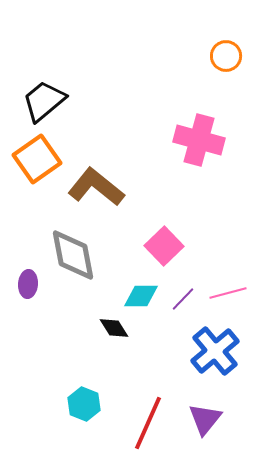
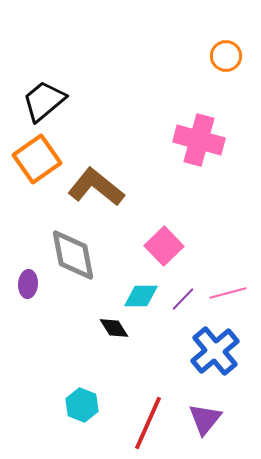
cyan hexagon: moved 2 px left, 1 px down
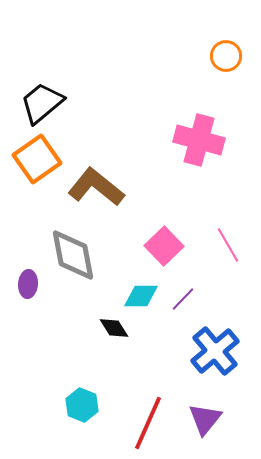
black trapezoid: moved 2 px left, 2 px down
pink line: moved 48 px up; rotated 75 degrees clockwise
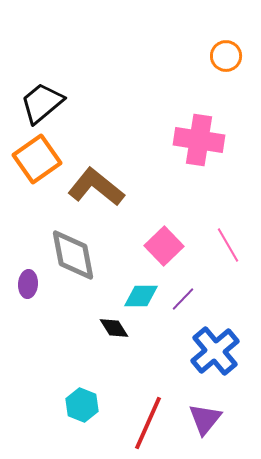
pink cross: rotated 6 degrees counterclockwise
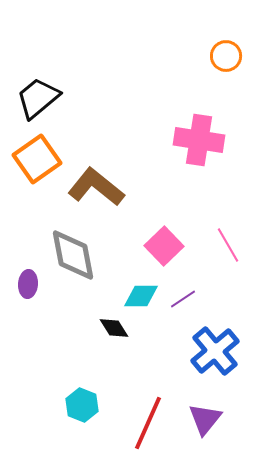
black trapezoid: moved 4 px left, 5 px up
purple line: rotated 12 degrees clockwise
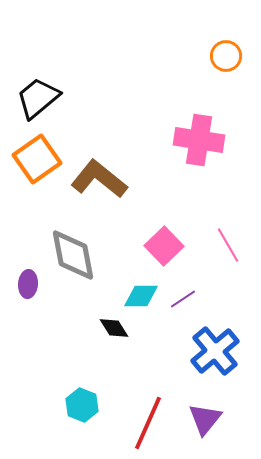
brown L-shape: moved 3 px right, 8 px up
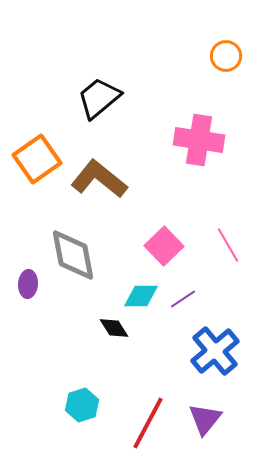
black trapezoid: moved 61 px right
cyan hexagon: rotated 20 degrees clockwise
red line: rotated 4 degrees clockwise
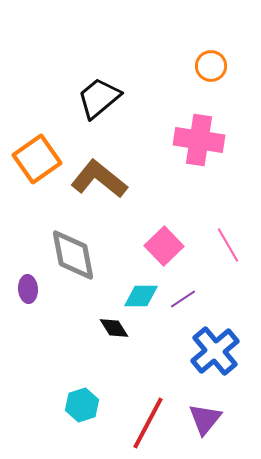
orange circle: moved 15 px left, 10 px down
purple ellipse: moved 5 px down; rotated 8 degrees counterclockwise
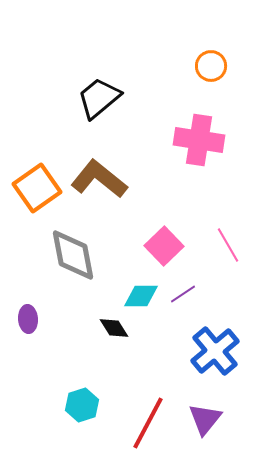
orange square: moved 29 px down
purple ellipse: moved 30 px down
purple line: moved 5 px up
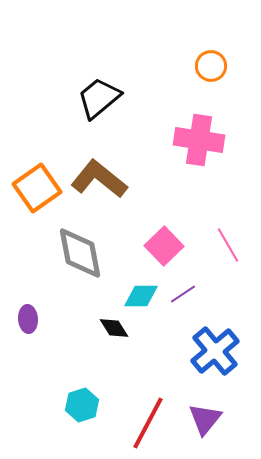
gray diamond: moved 7 px right, 2 px up
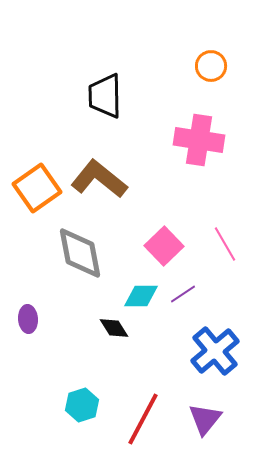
black trapezoid: moved 6 px right, 2 px up; rotated 51 degrees counterclockwise
pink line: moved 3 px left, 1 px up
red line: moved 5 px left, 4 px up
